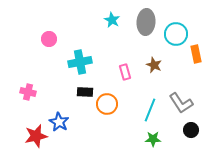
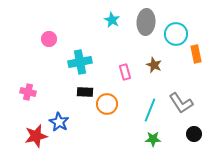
black circle: moved 3 px right, 4 px down
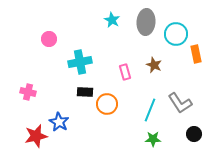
gray L-shape: moved 1 px left
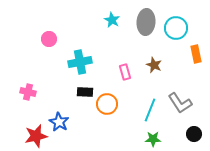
cyan circle: moved 6 px up
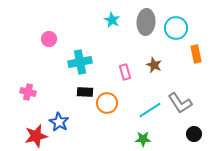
orange circle: moved 1 px up
cyan line: rotated 35 degrees clockwise
green star: moved 10 px left
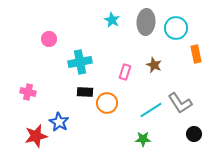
pink rectangle: rotated 35 degrees clockwise
cyan line: moved 1 px right
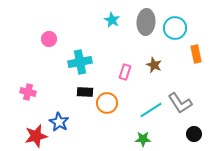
cyan circle: moved 1 px left
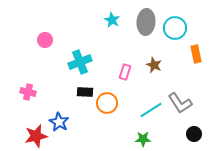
pink circle: moved 4 px left, 1 px down
cyan cross: rotated 10 degrees counterclockwise
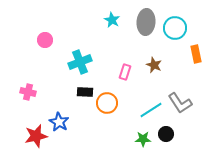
black circle: moved 28 px left
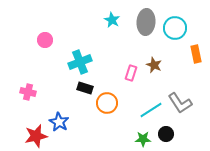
pink rectangle: moved 6 px right, 1 px down
black rectangle: moved 4 px up; rotated 14 degrees clockwise
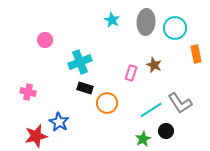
black circle: moved 3 px up
green star: rotated 28 degrees counterclockwise
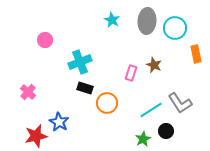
gray ellipse: moved 1 px right, 1 px up
pink cross: rotated 28 degrees clockwise
